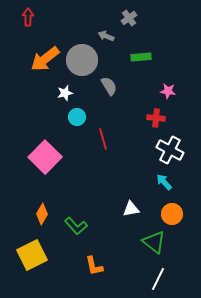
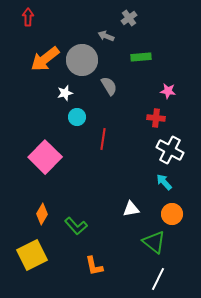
red line: rotated 25 degrees clockwise
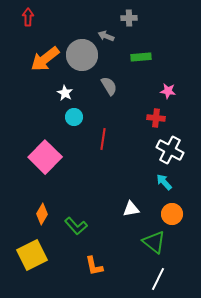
gray cross: rotated 35 degrees clockwise
gray circle: moved 5 px up
white star: rotated 28 degrees counterclockwise
cyan circle: moved 3 px left
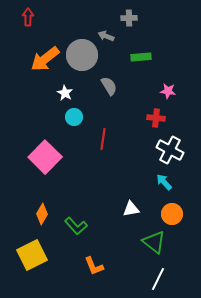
orange L-shape: rotated 10 degrees counterclockwise
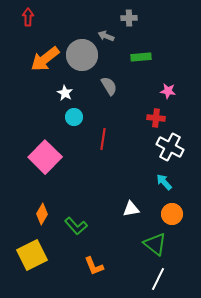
white cross: moved 3 px up
green triangle: moved 1 px right, 2 px down
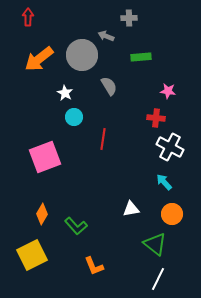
orange arrow: moved 6 px left
pink square: rotated 24 degrees clockwise
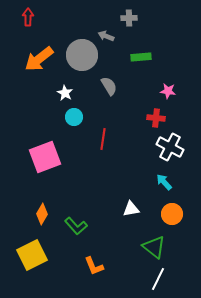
green triangle: moved 1 px left, 3 px down
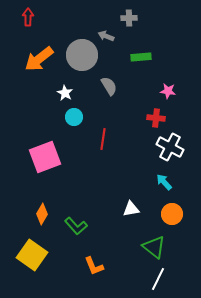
yellow square: rotated 28 degrees counterclockwise
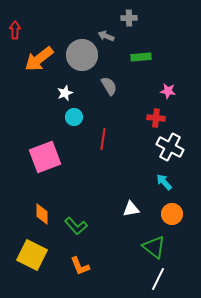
red arrow: moved 13 px left, 13 px down
white star: rotated 21 degrees clockwise
orange diamond: rotated 30 degrees counterclockwise
yellow square: rotated 8 degrees counterclockwise
orange L-shape: moved 14 px left
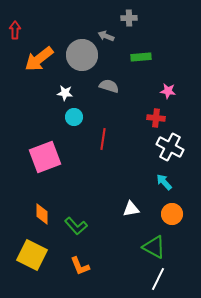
gray semicircle: rotated 42 degrees counterclockwise
white star: rotated 28 degrees clockwise
green triangle: rotated 10 degrees counterclockwise
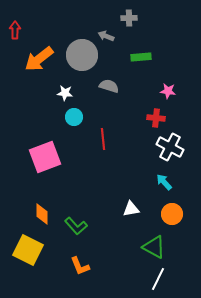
red line: rotated 15 degrees counterclockwise
yellow square: moved 4 px left, 5 px up
